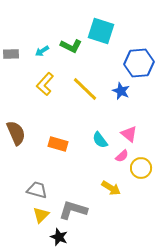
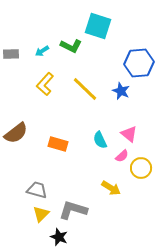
cyan square: moved 3 px left, 5 px up
brown semicircle: rotated 75 degrees clockwise
cyan semicircle: rotated 12 degrees clockwise
yellow triangle: moved 1 px up
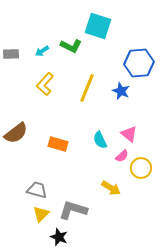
yellow line: moved 2 px right, 1 px up; rotated 68 degrees clockwise
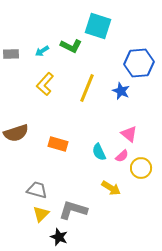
brown semicircle: rotated 20 degrees clockwise
cyan semicircle: moved 1 px left, 12 px down
